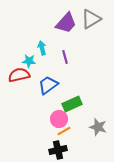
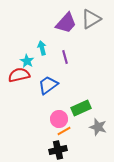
cyan star: moved 2 px left; rotated 24 degrees clockwise
green rectangle: moved 9 px right, 4 px down
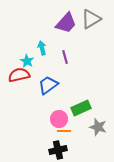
orange line: rotated 32 degrees clockwise
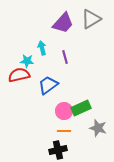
purple trapezoid: moved 3 px left
cyan star: rotated 24 degrees counterclockwise
pink circle: moved 5 px right, 8 px up
gray star: moved 1 px down
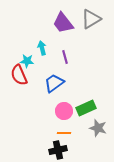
purple trapezoid: rotated 100 degrees clockwise
red semicircle: rotated 100 degrees counterclockwise
blue trapezoid: moved 6 px right, 2 px up
green rectangle: moved 5 px right
orange line: moved 2 px down
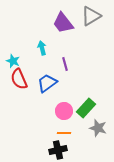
gray triangle: moved 3 px up
purple line: moved 7 px down
cyan star: moved 14 px left; rotated 16 degrees clockwise
red semicircle: moved 4 px down
blue trapezoid: moved 7 px left
green rectangle: rotated 24 degrees counterclockwise
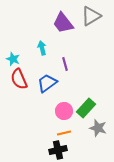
cyan star: moved 2 px up
orange line: rotated 16 degrees counterclockwise
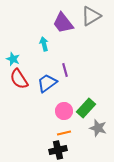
cyan arrow: moved 2 px right, 4 px up
purple line: moved 6 px down
red semicircle: rotated 10 degrees counterclockwise
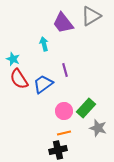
blue trapezoid: moved 4 px left, 1 px down
